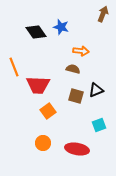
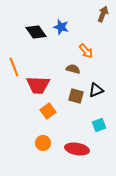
orange arrow: moved 5 px right; rotated 42 degrees clockwise
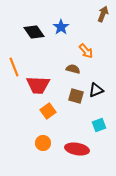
blue star: rotated 21 degrees clockwise
black diamond: moved 2 px left
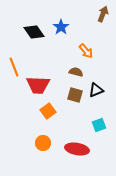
brown semicircle: moved 3 px right, 3 px down
brown square: moved 1 px left, 1 px up
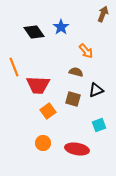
brown square: moved 2 px left, 4 px down
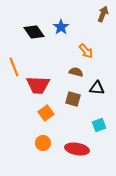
black triangle: moved 1 px right, 2 px up; rotated 28 degrees clockwise
orange square: moved 2 px left, 2 px down
